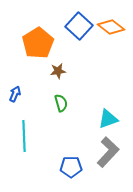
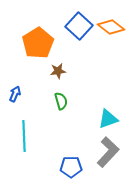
green semicircle: moved 2 px up
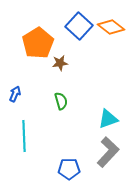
brown star: moved 2 px right, 8 px up
blue pentagon: moved 2 px left, 2 px down
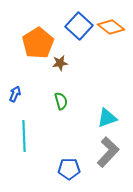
cyan triangle: moved 1 px left, 1 px up
